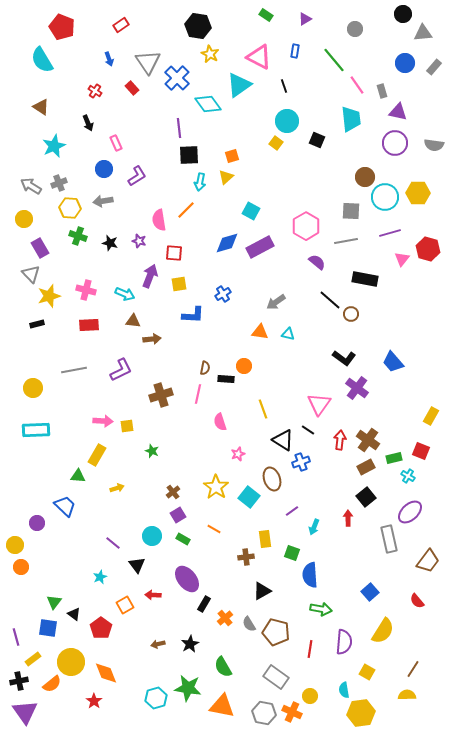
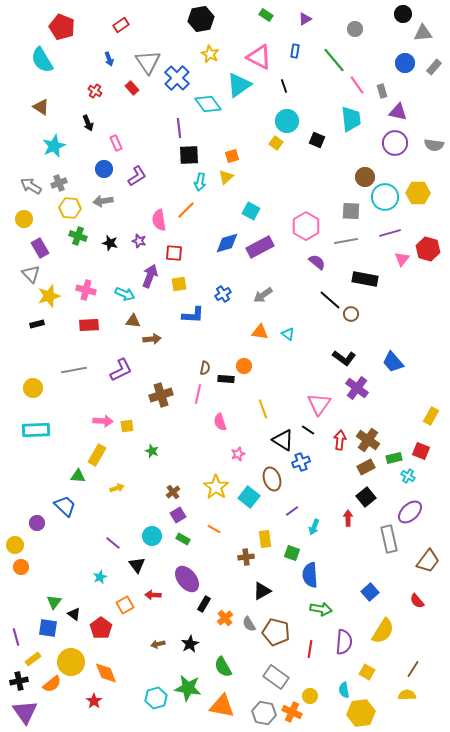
black hexagon at (198, 26): moved 3 px right, 7 px up; rotated 20 degrees counterclockwise
gray arrow at (276, 302): moved 13 px left, 7 px up
cyan triangle at (288, 334): rotated 24 degrees clockwise
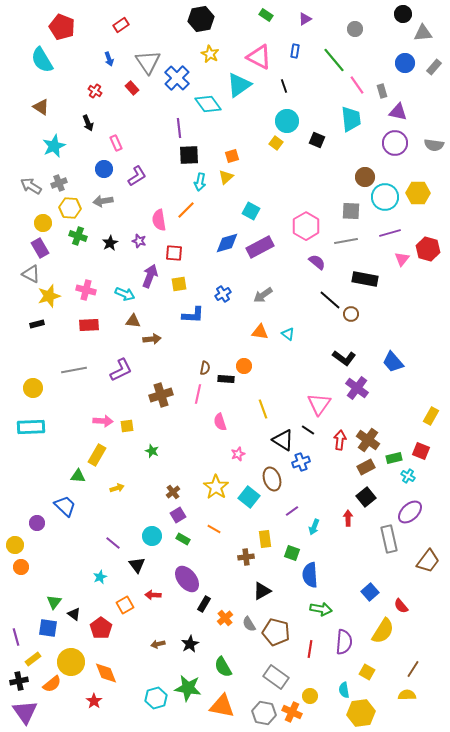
yellow circle at (24, 219): moved 19 px right, 4 px down
black star at (110, 243): rotated 28 degrees clockwise
gray triangle at (31, 274): rotated 18 degrees counterclockwise
cyan rectangle at (36, 430): moved 5 px left, 3 px up
red semicircle at (417, 601): moved 16 px left, 5 px down
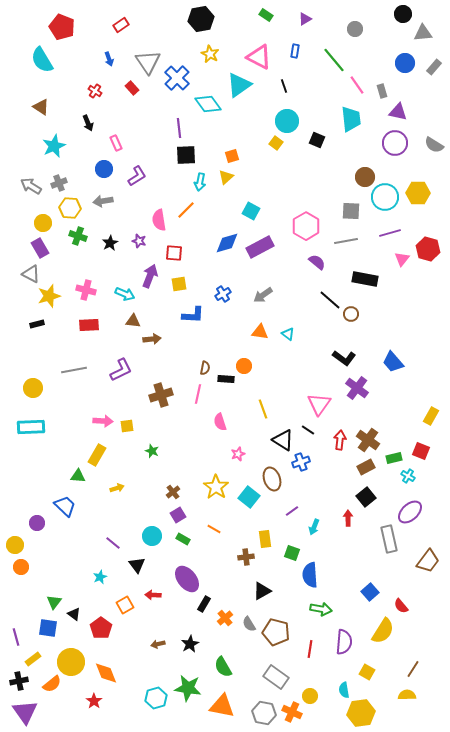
gray semicircle at (434, 145): rotated 24 degrees clockwise
black square at (189, 155): moved 3 px left
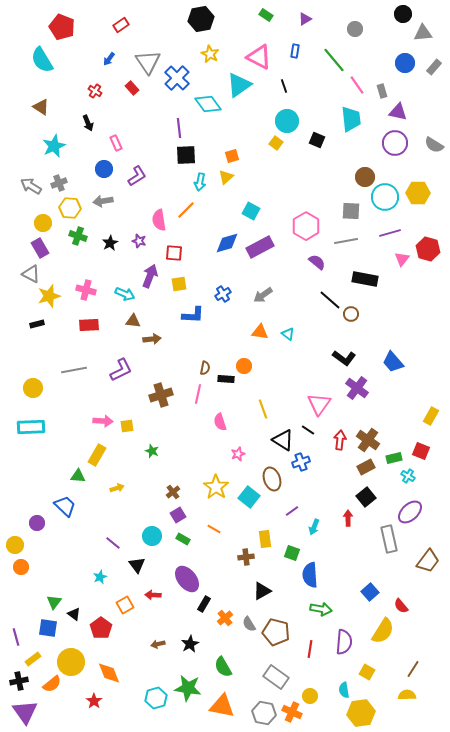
blue arrow at (109, 59): rotated 56 degrees clockwise
orange diamond at (106, 673): moved 3 px right
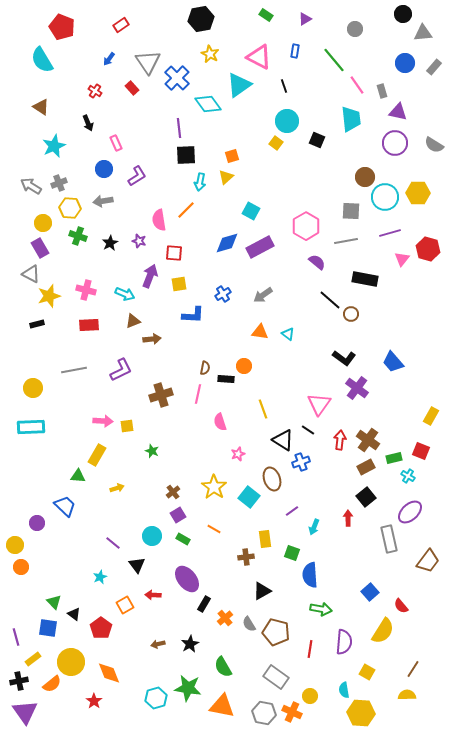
brown triangle at (133, 321): rotated 28 degrees counterclockwise
yellow star at (216, 487): moved 2 px left
green triangle at (54, 602): rotated 21 degrees counterclockwise
yellow hexagon at (361, 713): rotated 12 degrees clockwise
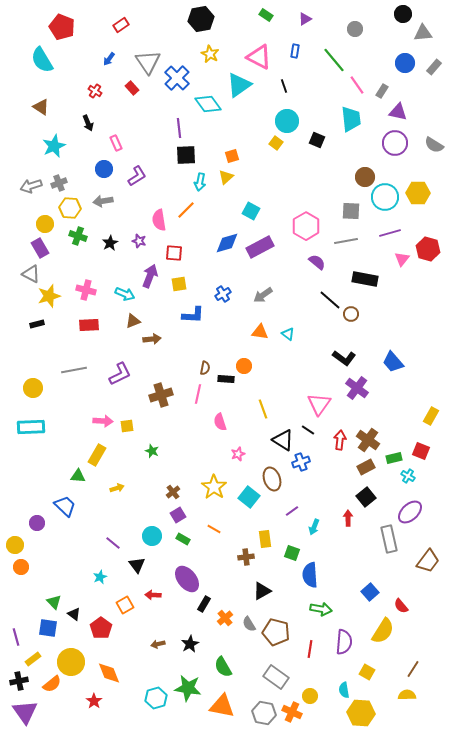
gray rectangle at (382, 91): rotated 48 degrees clockwise
gray arrow at (31, 186): rotated 50 degrees counterclockwise
yellow circle at (43, 223): moved 2 px right, 1 px down
purple L-shape at (121, 370): moved 1 px left, 4 px down
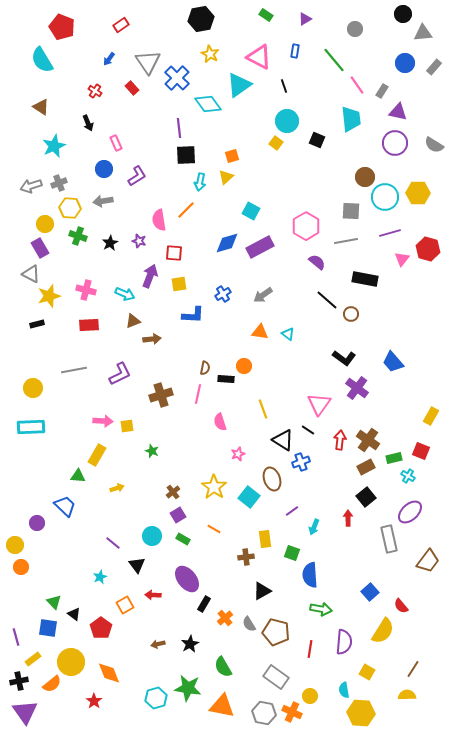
black line at (330, 300): moved 3 px left
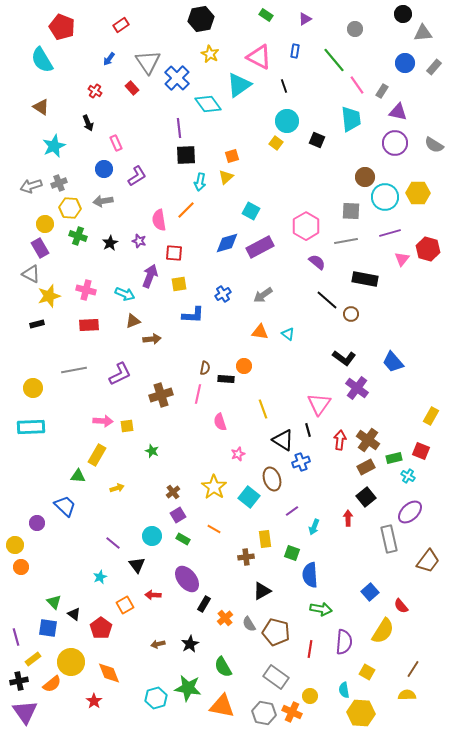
black line at (308, 430): rotated 40 degrees clockwise
